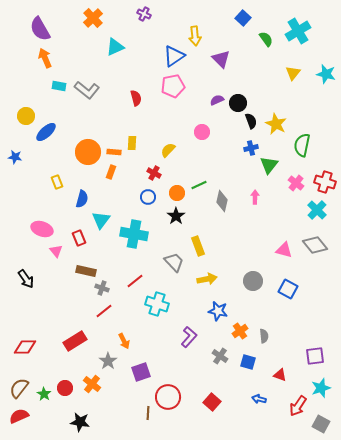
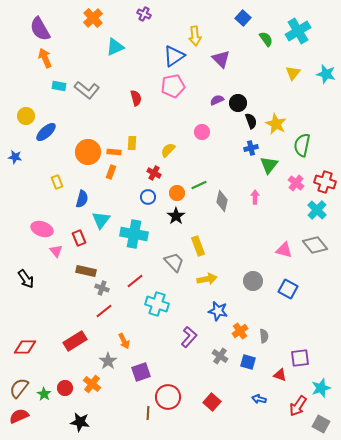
purple square at (315, 356): moved 15 px left, 2 px down
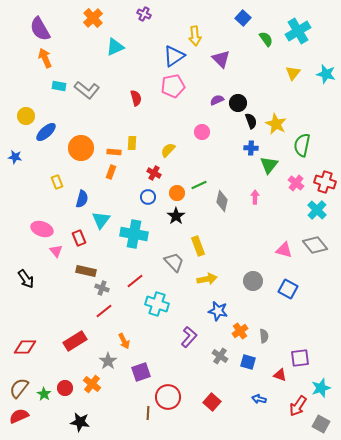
blue cross at (251, 148): rotated 16 degrees clockwise
orange circle at (88, 152): moved 7 px left, 4 px up
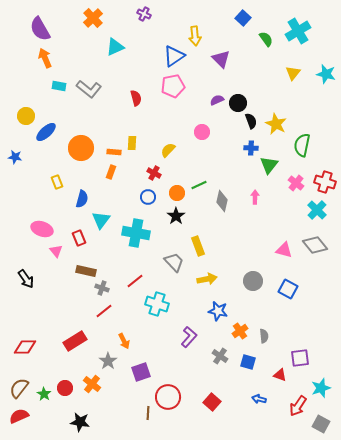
gray L-shape at (87, 90): moved 2 px right, 1 px up
cyan cross at (134, 234): moved 2 px right, 1 px up
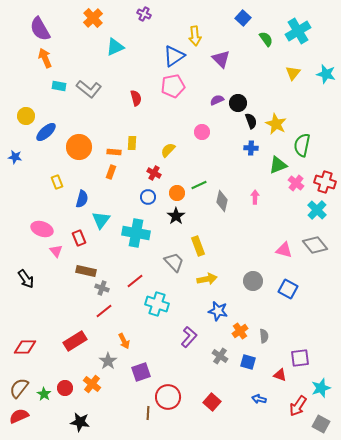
orange circle at (81, 148): moved 2 px left, 1 px up
green triangle at (269, 165): moved 9 px right; rotated 30 degrees clockwise
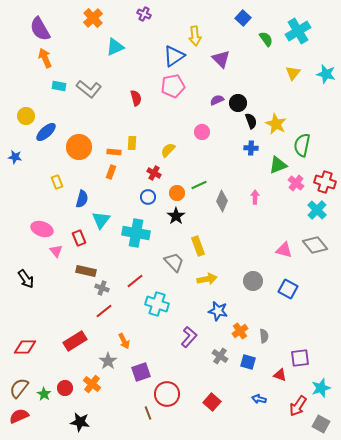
gray diamond at (222, 201): rotated 10 degrees clockwise
red circle at (168, 397): moved 1 px left, 3 px up
brown line at (148, 413): rotated 24 degrees counterclockwise
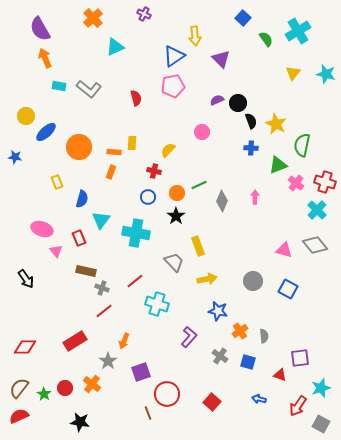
red cross at (154, 173): moved 2 px up; rotated 16 degrees counterclockwise
orange arrow at (124, 341): rotated 49 degrees clockwise
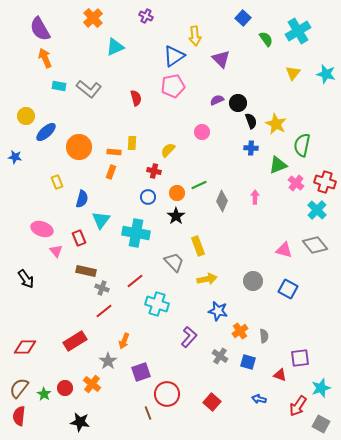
purple cross at (144, 14): moved 2 px right, 2 px down
red semicircle at (19, 416): rotated 60 degrees counterclockwise
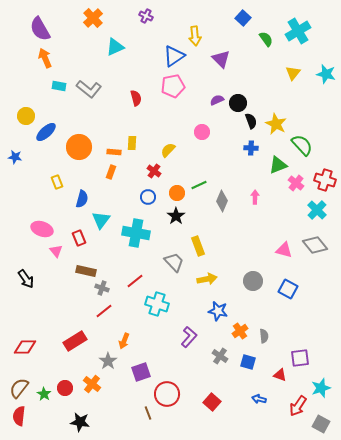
green semicircle at (302, 145): rotated 125 degrees clockwise
red cross at (154, 171): rotated 24 degrees clockwise
red cross at (325, 182): moved 2 px up
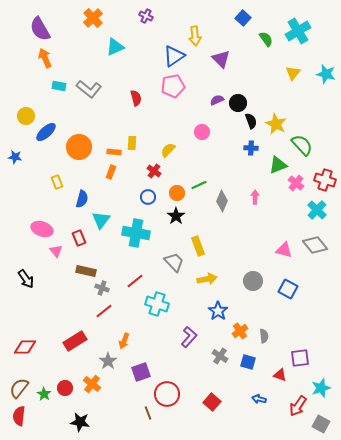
blue star at (218, 311): rotated 24 degrees clockwise
